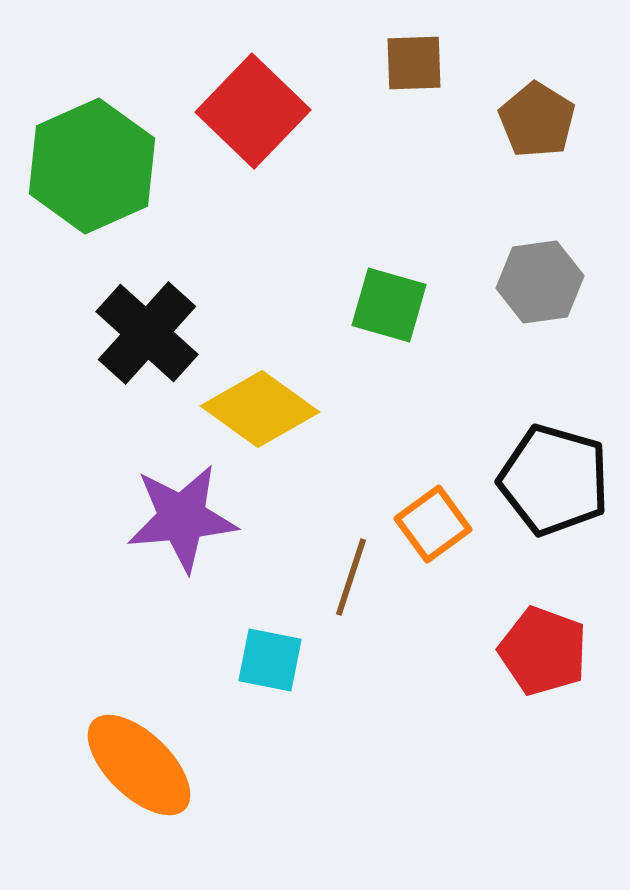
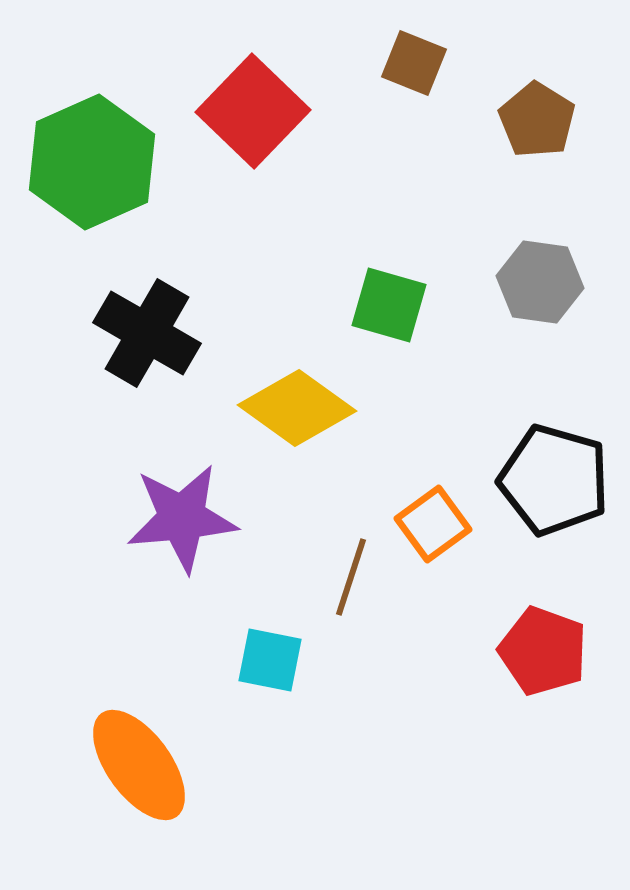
brown square: rotated 24 degrees clockwise
green hexagon: moved 4 px up
gray hexagon: rotated 16 degrees clockwise
black cross: rotated 12 degrees counterclockwise
yellow diamond: moved 37 px right, 1 px up
orange ellipse: rotated 10 degrees clockwise
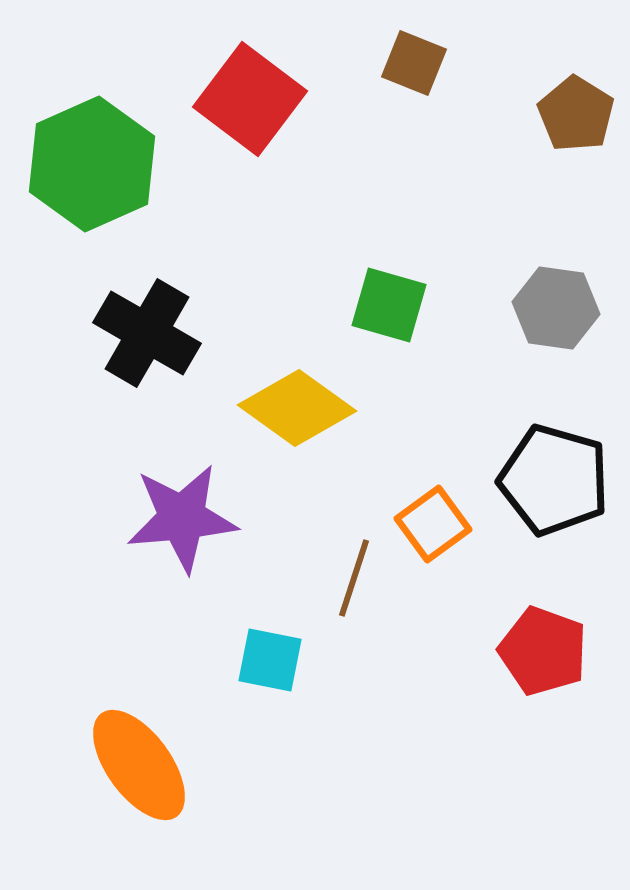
red square: moved 3 px left, 12 px up; rotated 7 degrees counterclockwise
brown pentagon: moved 39 px right, 6 px up
green hexagon: moved 2 px down
gray hexagon: moved 16 px right, 26 px down
brown line: moved 3 px right, 1 px down
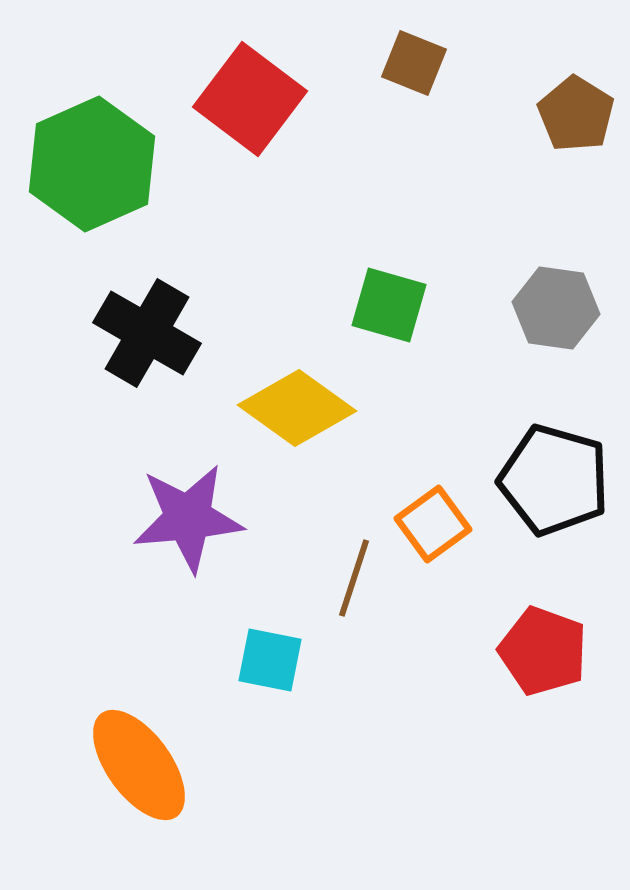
purple star: moved 6 px right
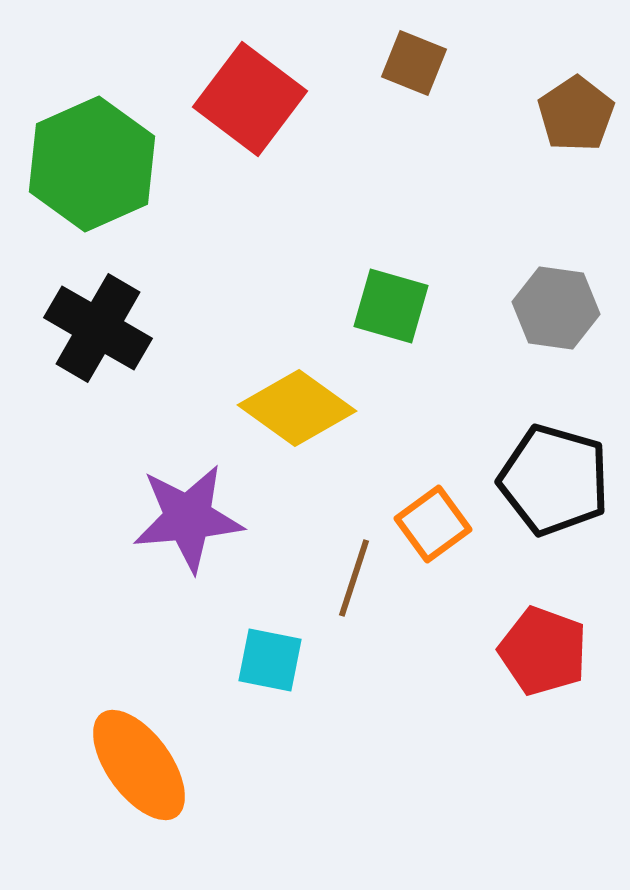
brown pentagon: rotated 6 degrees clockwise
green square: moved 2 px right, 1 px down
black cross: moved 49 px left, 5 px up
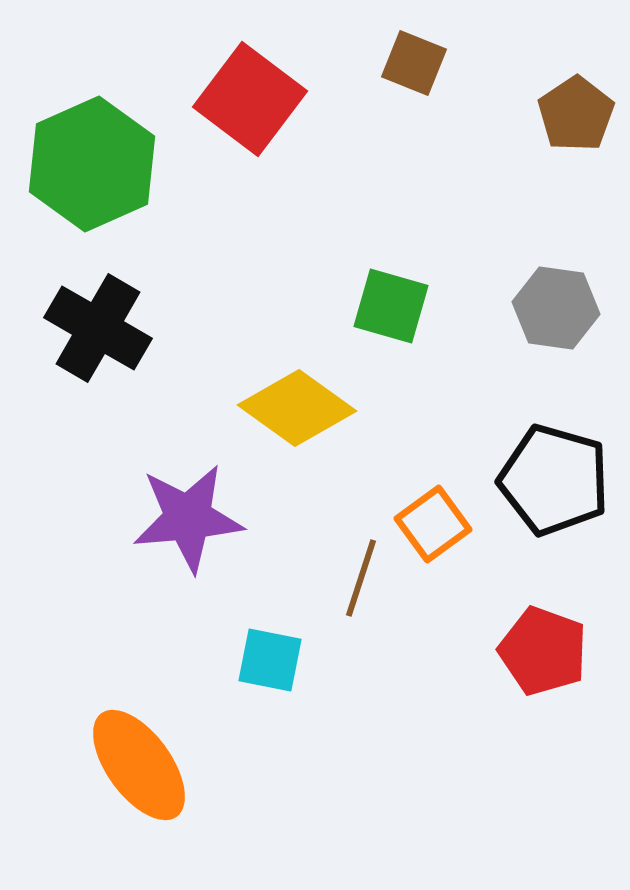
brown line: moved 7 px right
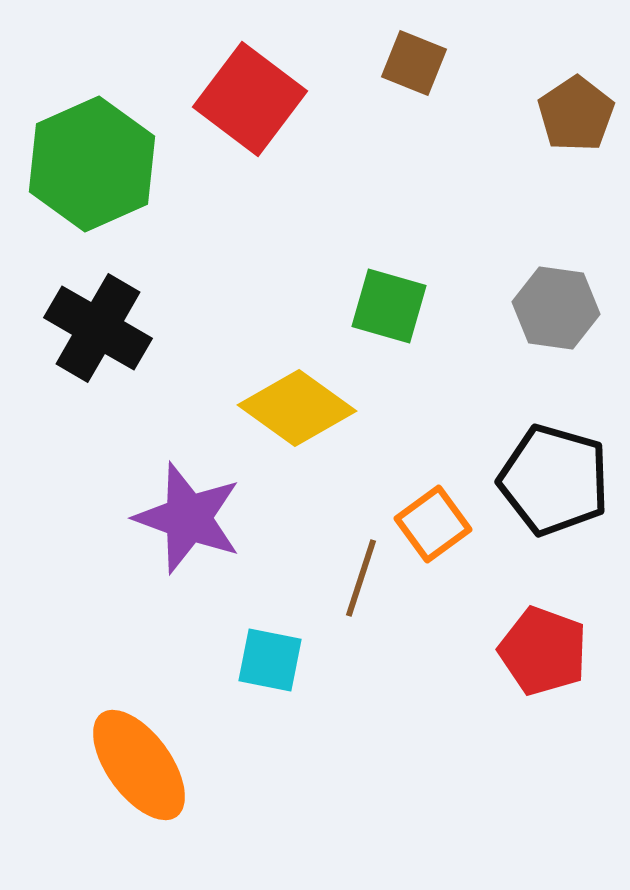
green square: moved 2 px left
purple star: rotated 25 degrees clockwise
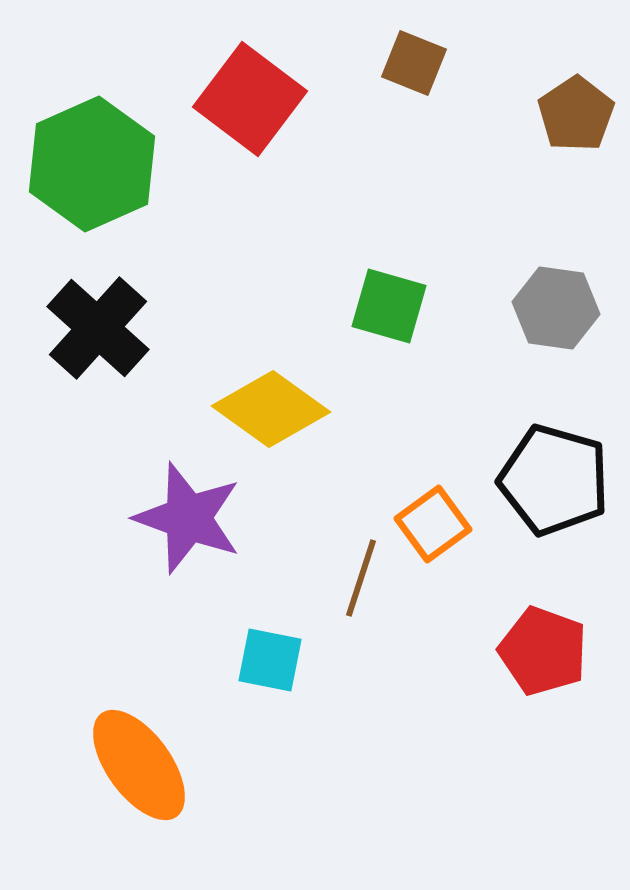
black cross: rotated 12 degrees clockwise
yellow diamond: moved 26 px left, 1 px down
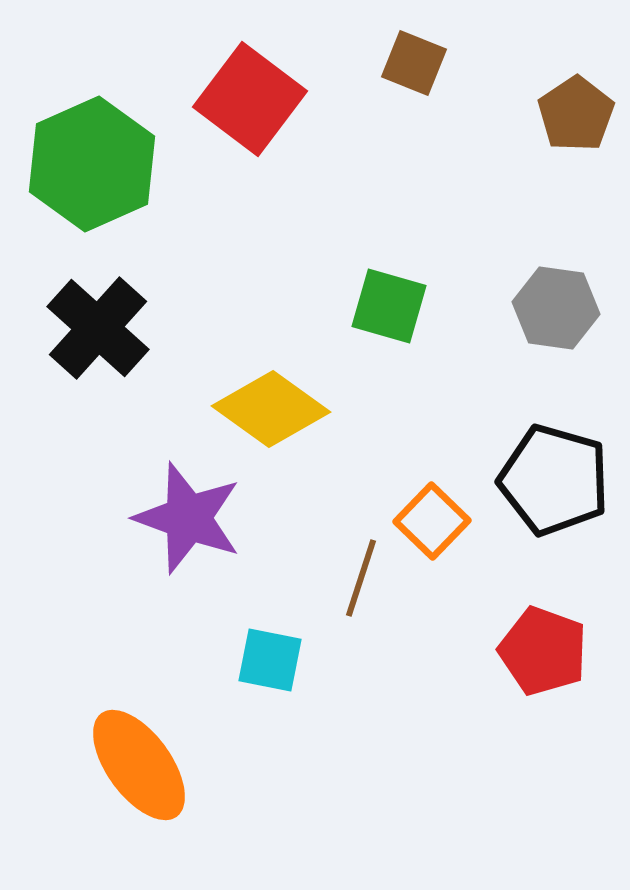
orange square: moved 1 px left, 3 px up; rotated 10 degrees counterclockwise
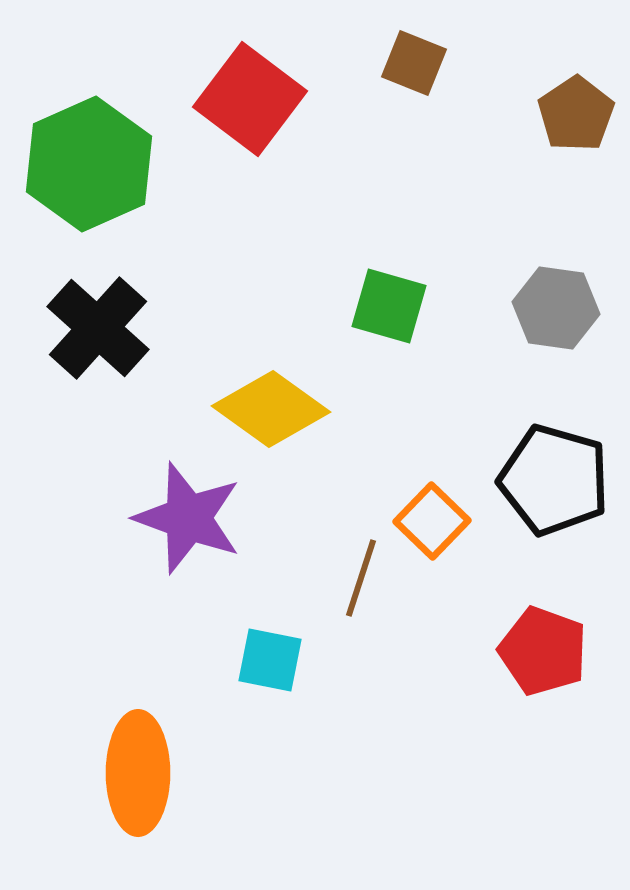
green hexagon: moved 3 px left
orange ellipse: moved 1 px left, 8 px down; rotated 36 degrees clockwise
